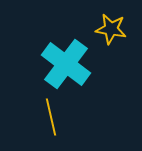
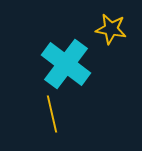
yellow line: moved 1 px right, 3 px up
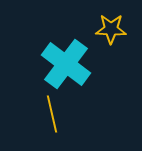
yellow star: rotated 8 degrees counterclockwise
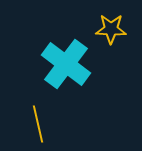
yellow line: moved 14 px left, 10 px down
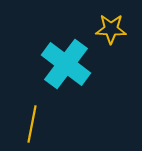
yellow line: moved 6 px left; rotated 24 degrees clockwise
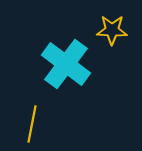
yellow star: moved 1 px right, 1 px down
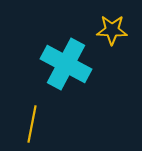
cyan cross: rotated 9 degrees counterclockwise
